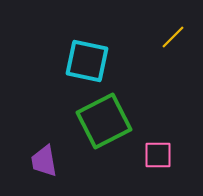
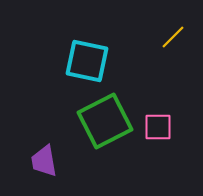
green square: moved 1 px right
pink square: moved 28 px up
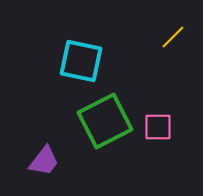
cyan square: moved 6 px left
purple trapezoid: rotated 132 degrees counterclockwise
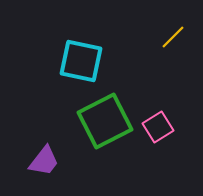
pink square: rotated 32 degrees counterclockwise
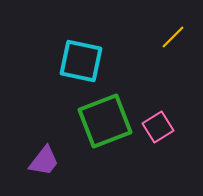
green square: rotated 6 degrees clockwise
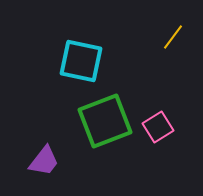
yellow line: rotated 8 degrees counterclockwise
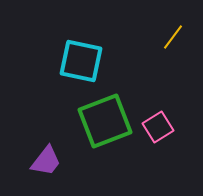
purple trapezoid: moved 2 px right
